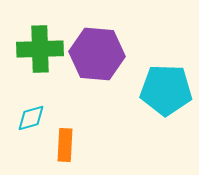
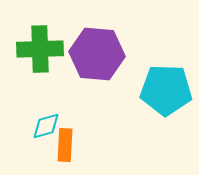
cyan diamond: moved 15 px right, 8 px down
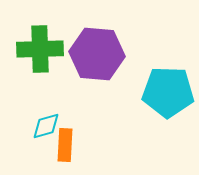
cyan pentagon: moved 2 px right, 2 px down
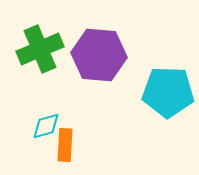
green cross: rotated 21 degrees counterclockwise
purple hexagon: moved 2 px right, 1 px down
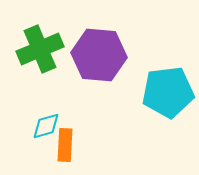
cyan pentagon: rotated 9 degrees counterclockwise
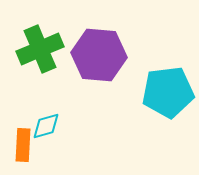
orange rectangle: moved 42 px left
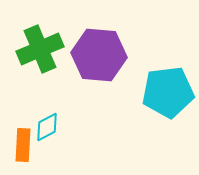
cyan diamond: moved 1 px right, 1 px down; rotated 12 degrees counterclockwise
